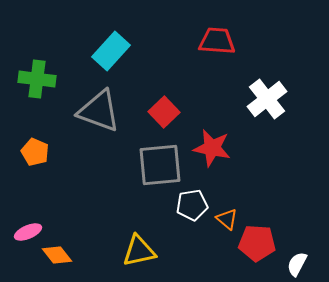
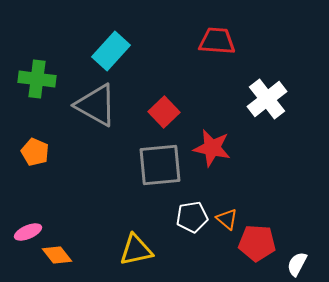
gray triangle: moved 3 px left, 6 px up; rotated 9 degrees clockwise
white pentagon: moved 12 px down
yellow triangle: moved 3 px left, 1 px up
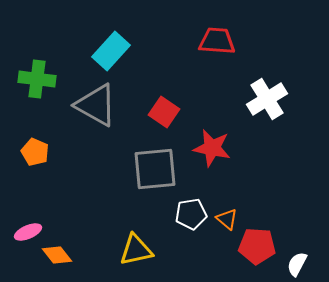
white cross: rotated 6 degrees clockwise
red square: rotated 12 degrees counterclockwise
gray square: moved 5 px left, 4 px down
white pentagon: moved 1 px left, 3 px up
red pentagon: moved 3 px down
